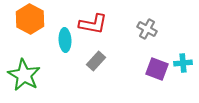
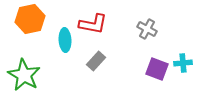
orange hexagon: rotated 20 degrees clockwise
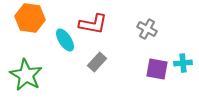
orange hexagon: moved 1 px up; rotated 20 degrees clockwise
cyan ellipse: rotated 30 degrees counterclockwise
gray rectangle: moved 1 px right, 1 px down
purple square: rotated 10 degrees counterclockwise
green star: moved 2 px right
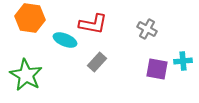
cyan ellipse: rotated 35 degrees counterclockwise
cyan cross: moved 2 px up
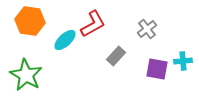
orange hexagon: moved 3 px down
red L-shape: rotated 40 degrees counterclockwise
gray cross: rotated 24 degrees clockwise
cyan ellipse: rotated 65 degrees counterclockwise
gray rectangle: moved 19 px right, 6 px up
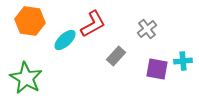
green star: moved 3 px down
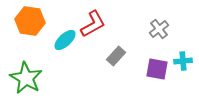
gray cross: moved 12 px right
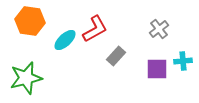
red L-shape: moved 2 px right, 5 px down
purple square: rotated 10 degrees counterclockwise
green star: rotated 28 degrees clockwise
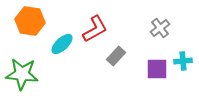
gray cross: moved 1 px right, 1 px up
cyan ellipse: moved 3 px left, 4 px down
green star: moved 4 px left, 4 px up; rotated 20 degrees clockwise
